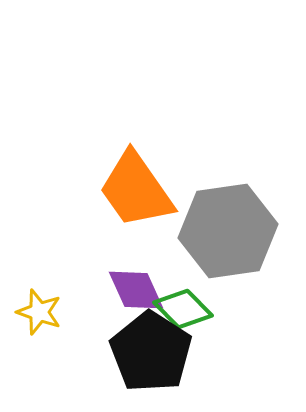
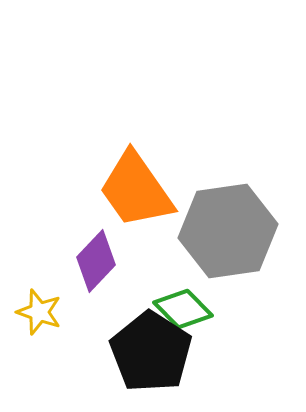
purple diamond: moved 40 px left, 29 px up; rotated 68 degrees clockwise
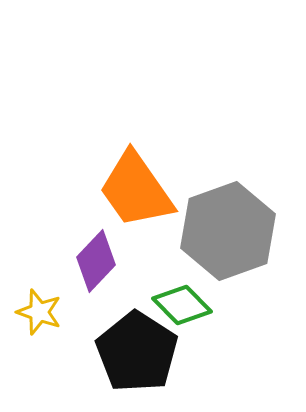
gray hexagon: rotated 12 degrees counterclockwise
green diamond: moved 1 px left, 4 px up
black pentagon: moved 14 px left
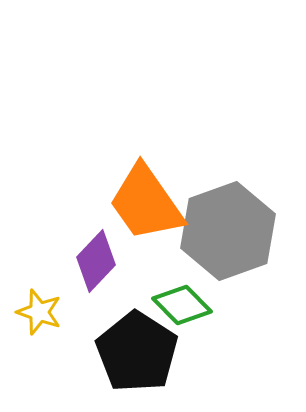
orange trapezoid: moved 10 px right, 13 px down
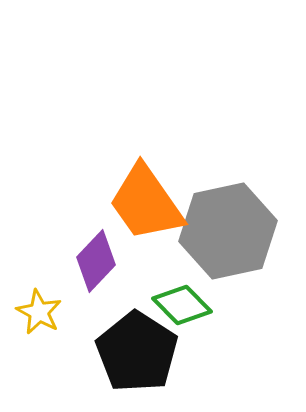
gray hexagon: rotated 8 degrees clockwise
yellow star: rotated 9 degrees clockwise
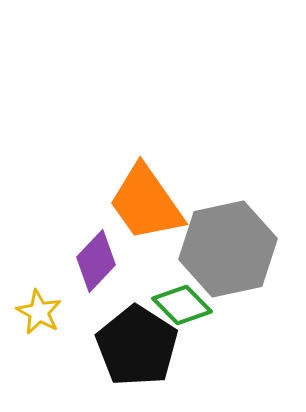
gray hexagon: moved 18 px down
black pentagon: moved 6 px up
